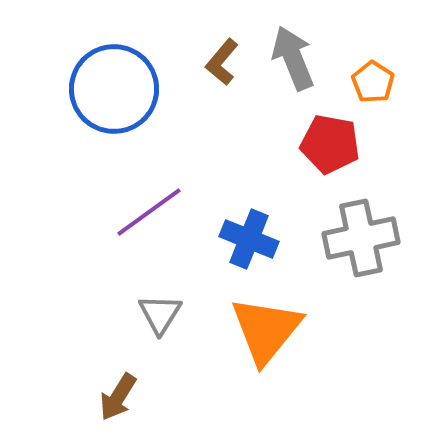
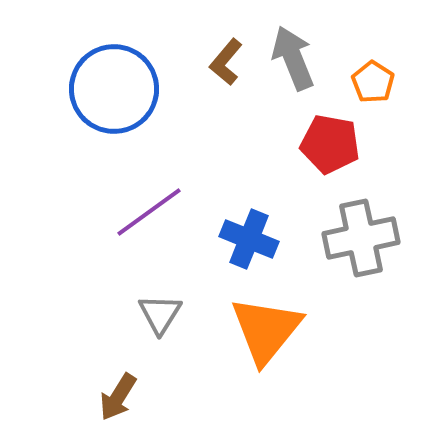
brown L-shape: moved 4 px right
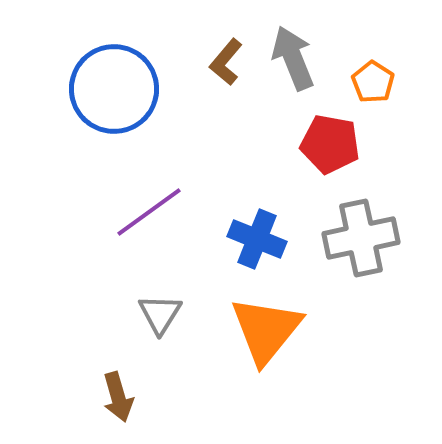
blue cross: moved 8 px right
brown arrow: rotated 48 degrees counterclockwise
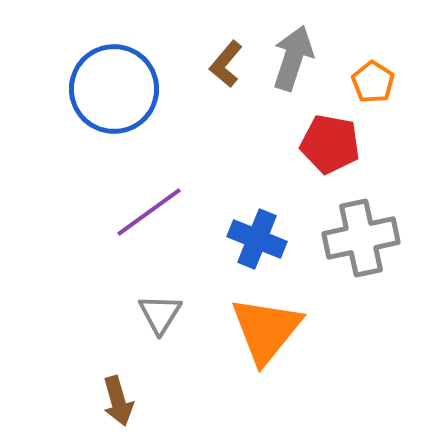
gray arrow: rotated 40 degrees clockwise
brown L-shape: moved 2 px down
brown arrow: moved 4 px down
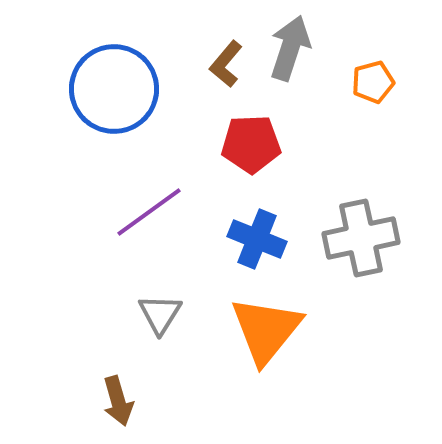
gray arrow: moved 3 px left, 10 px up
orange pentagon: rotated 24 degrees clockwise
red pentagon: moved 79 px left; rotated 12 degrees counterclockwise
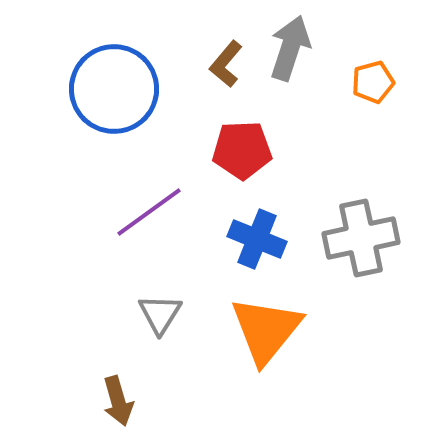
red pentagon: moved 9 px left, 6 px down
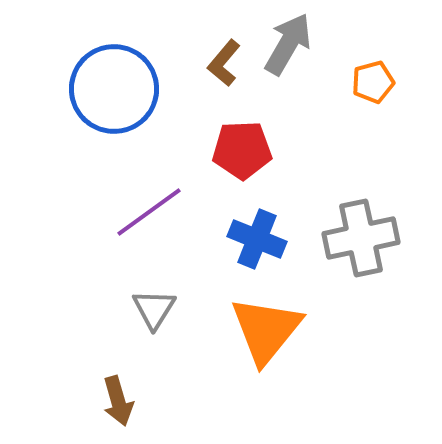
gray arrow: moved 2 px left, 4 px up; rotated 12 degrees clockwise
brown L-shape: moved 2 px left, 1 px up
gray triangle: moved 6 px left, 5 px up
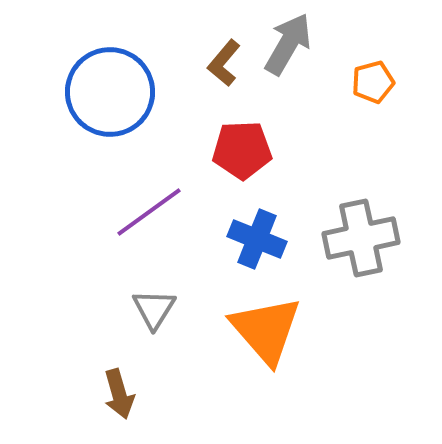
blue circle: moved 4 px left, 3 px down
orange triangle: rotated 20 degrees counterclockwise
brown arrow: moved 1 px right, 7 px up
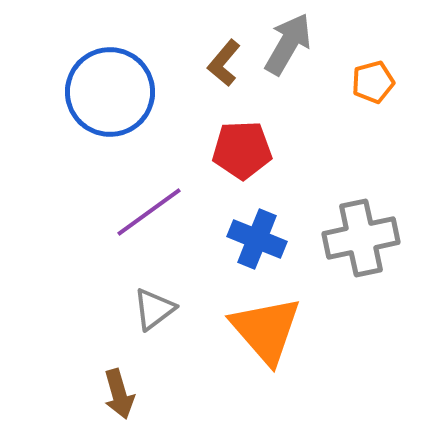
gray triangle: rotated 21 degrees clockwise
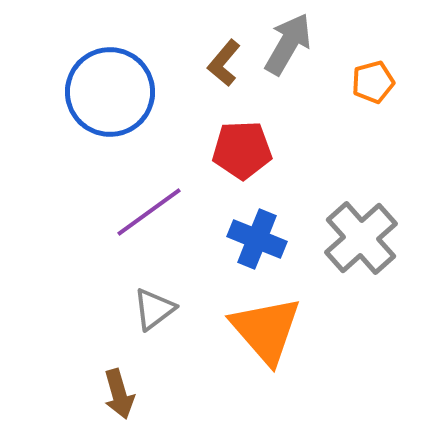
gray cross: rotated 30 degrees counterclockwise
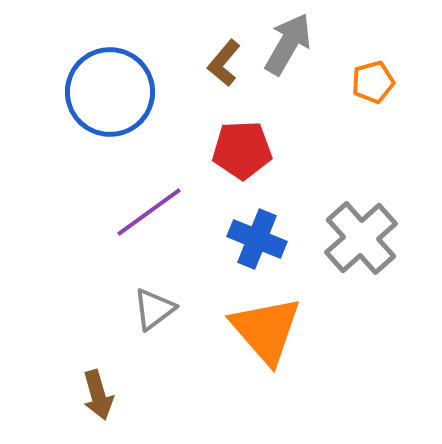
brown arrow: moved 21 px left, 1 px down
